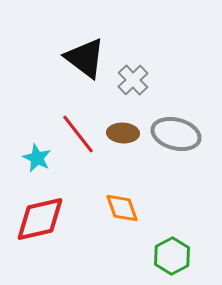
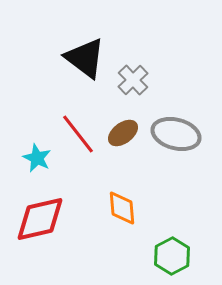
brown ellipse: rotated 40 degrees counterclockwise
orange diamond: rotated 15 degrees clockwise
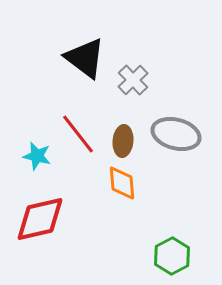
brown ellipse: moved 8 px down; rotated 48 degrees counterclockwise
cyan star: moved 2 px up; rotated 12 degrees counterclockwise
orange diamond: moved 25 px up
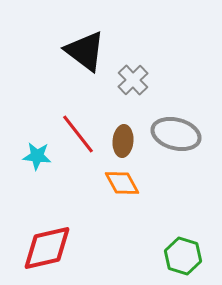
black triangle: moved 7 px up
cyan star: rotated 8 degrees counterclockwise
orange diamond: rotated 24 degrees counterclockwise
red diamond: moved 7 px right, 29 px down
green hexagon: moved 11 px right; rotated 15 degrees counterclockwise
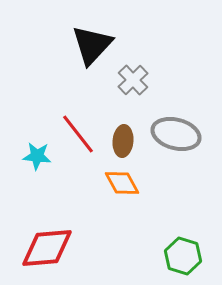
black triangle: moved 7 px right, 6 px up; rotated 36 degrees clockwise
red diamond: rotated 8 degrees clockwise
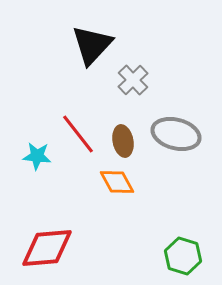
brown ellipse: rotated 16 degrees counterclockwise
orange diamond: moved 5 px left, 1 px up
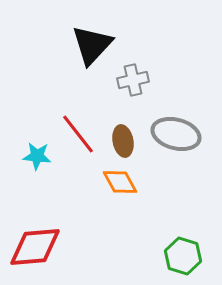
gray cross: rotated 32 degrees clockwise
orange diamond: moved 3 px right
red diamond: moved 12 px left, 1 px up
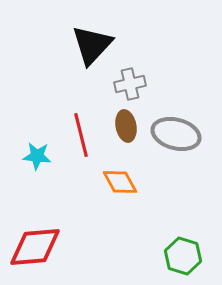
gray cross: moved 3 px left, 4 px down
red line: moved 3 px right, 1 px down; rotated 24 degrees clockwise
brown ellipse: moved 3 px right, 15 px up
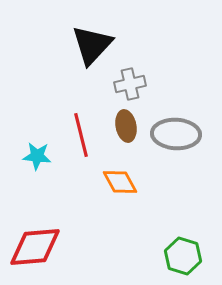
gray ellipse: rotated 12 degrees counterclockwise
